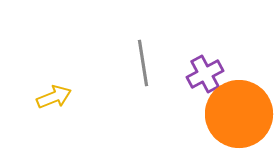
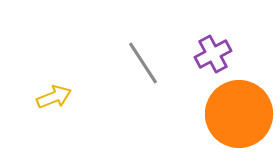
gray line: rotated 24 degrees counterclockwise
purple cross: moved 8 px right, 20 px up
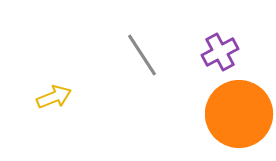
purple cross: moved 7 px right, 2 px up
gray line: moved 1 px left, 8 px up
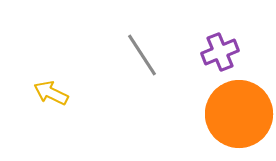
purple cross: rotated 6 degrees clockwise
yellow arrow: moved 3 px left, 4 px up; rotated 132 degrees counterclockwise
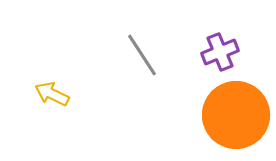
yellow arrow: moved 1 px right, 1 px down
orange circle: moved 3 px left, 1 px down
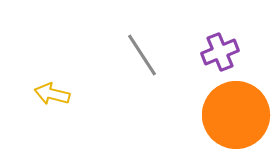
yellow arrow: rotated 12 degrees counterclockwise
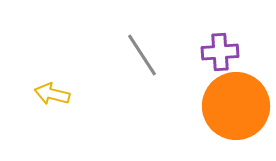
purple cross: rotated 18 degrees clockwise
orange circle: moved 9 px up
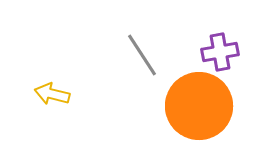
purple cross: rotated 6 degrees counterclockwise
orange circle: moved 37 px left
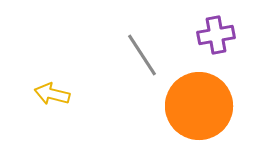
purple cross: moved 4 px left, 17 px up
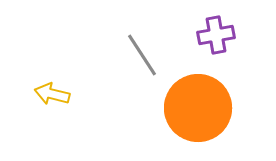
orange circle: moved 1 px left, 2 px down
